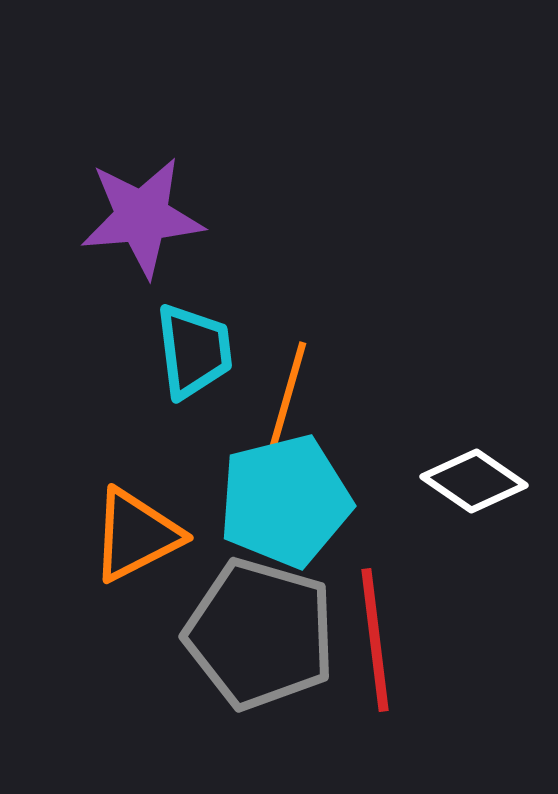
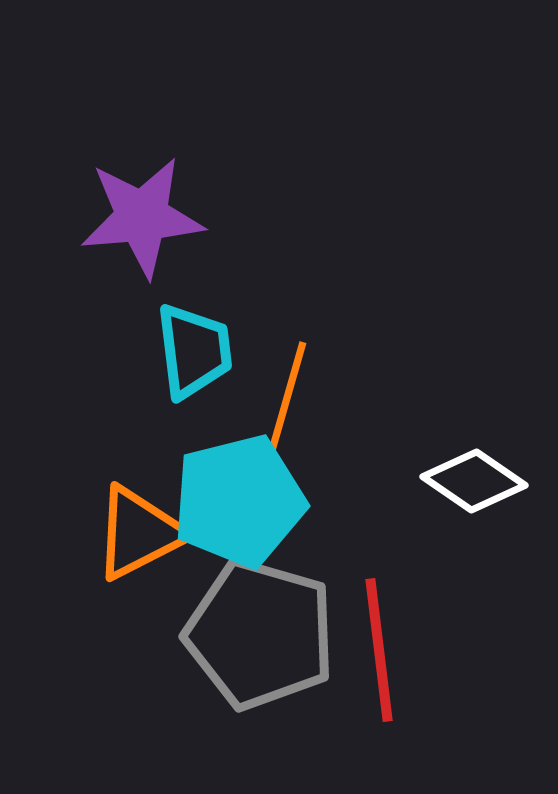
cyan pentagon: moved 46 px left
orange triangle: moved 3 px right, 2 px up
red line: moved 4 px right, 10 px down
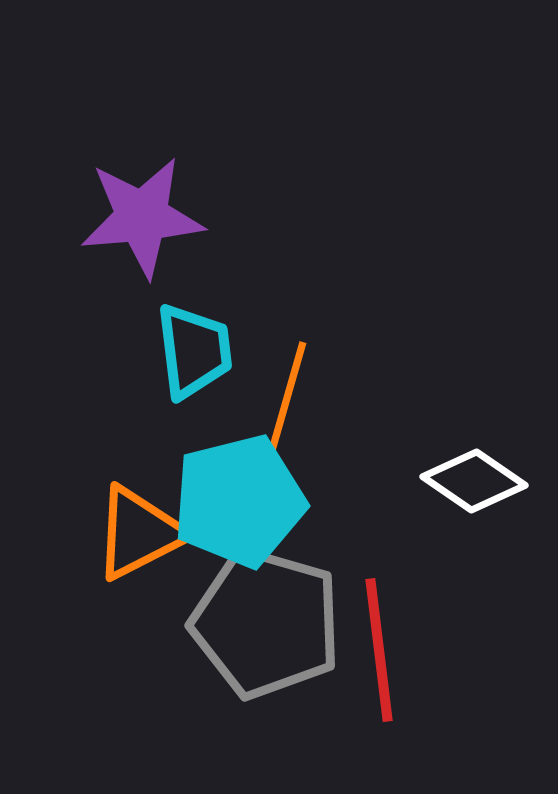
gray pentagon: moved 6 px right, 11 px up
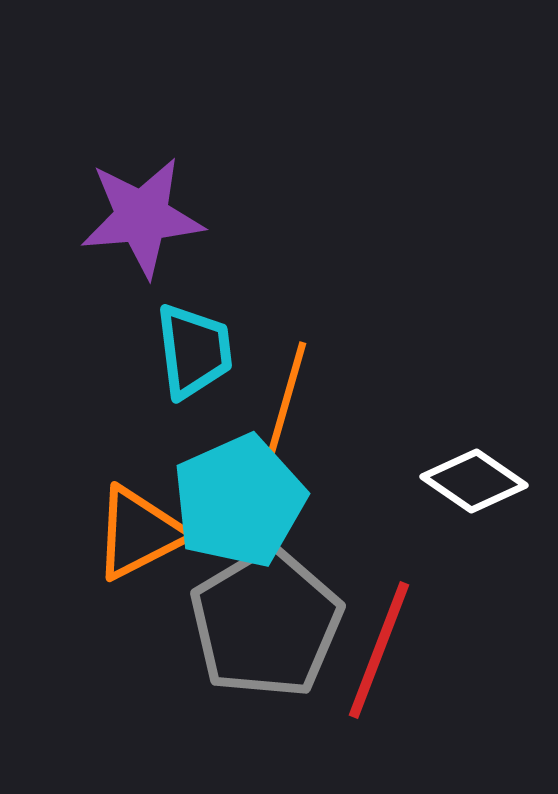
cyan pentagon: rotated 10 degrees counterclockwise
gray pentagon: rotated 25 degrees clockwise
red line: rotated 28 degrees clockwise
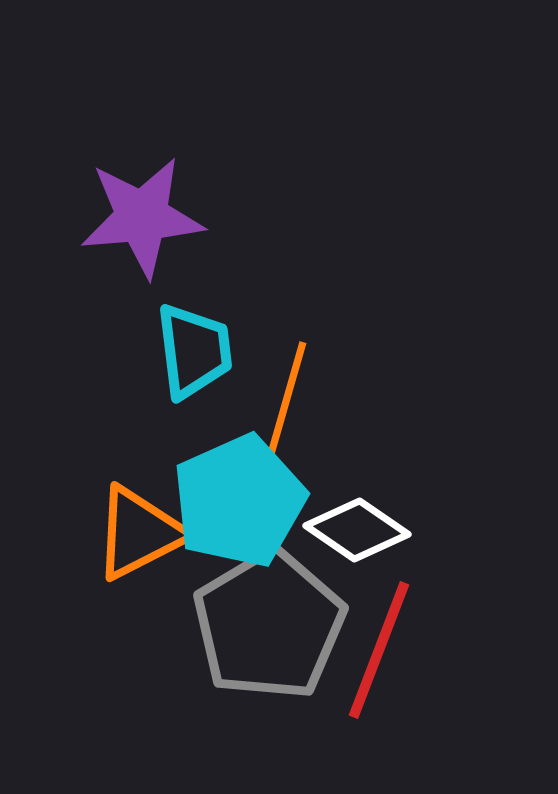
white diamond: moved 117 px left, 49 px down
gray pentagon: moved 3 px right, 2 px down
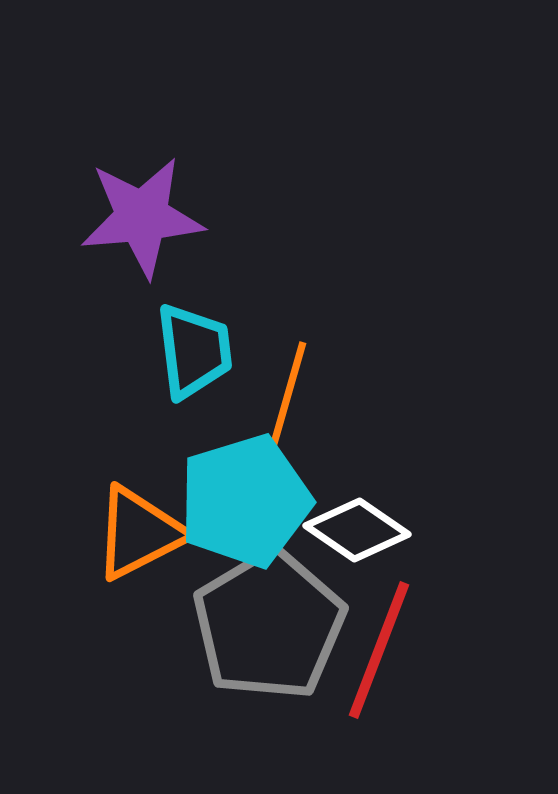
cyan pentagon: moved 6 px right; rotated 7 degrees clockwise
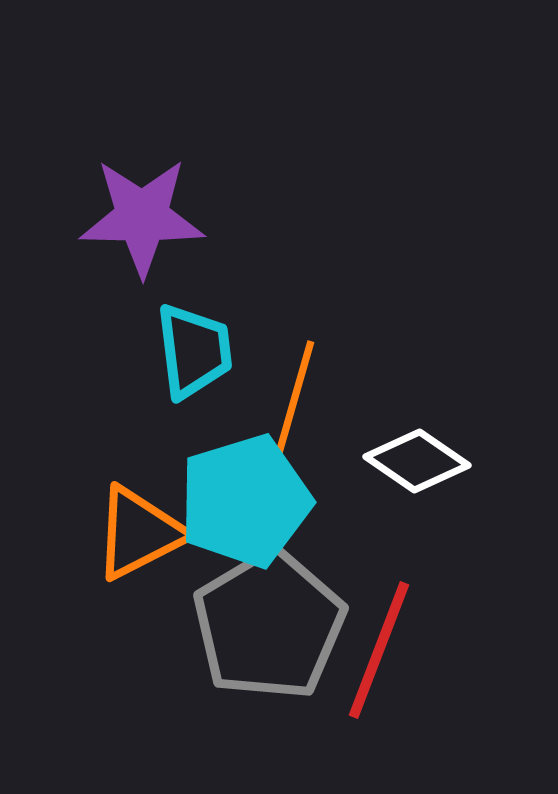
purple star: rotated 6 degrees clockwise
orange line: moved 8 px right, 1 px up
white diamond: moved 60 px right, 69 px up
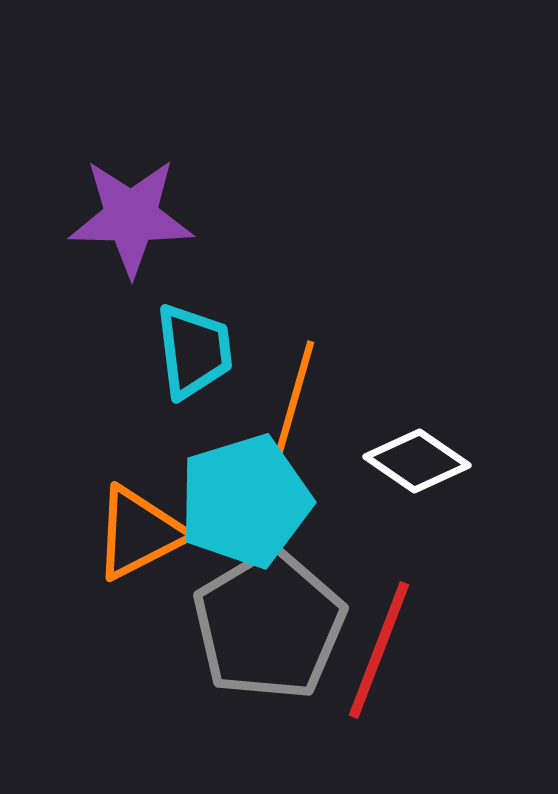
purple star: moved 11 px left
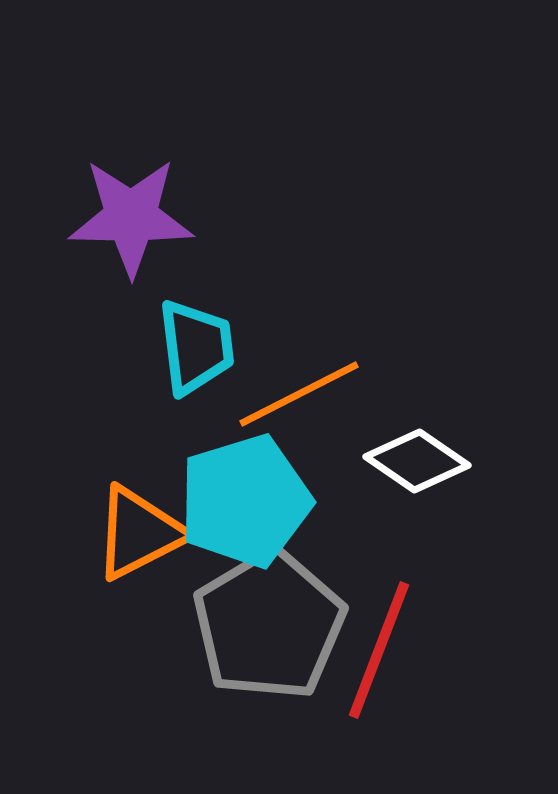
cyan trapezoid: moved 2 px right, 4 px up
orange line: moved 6 px right, 10 px up; rotated 47 degrees clockwise
